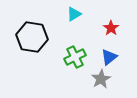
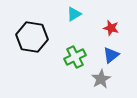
red star: rotated 21 degrees counterclockwise
blue triangle: moved 2 px right, 2 px up
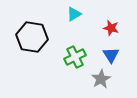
blue triangle: rotated 24 degrees counterclockwise
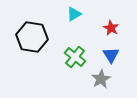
red star: rotated 14 degrees clockwise
green cross: rotated 25 degrees counterclockwise
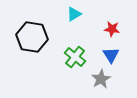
red star: moved 1 px right, 1 px down; rotated 21 degrees counterclockwise
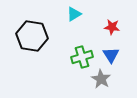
red star: moved 2 px up
black hexagon: moved 1 px up
green cross: moved 7 px right; rotated 35 degrees clockwise
gray star: rotated 12 degrees counterclockwise
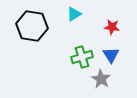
black hexagon: moved 10 px up
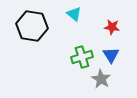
cyan triangle: rotated 49 degrees counterclockwise
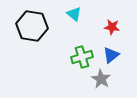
blue triangle: rotated 24 degrees clockwise
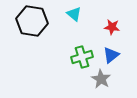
black hexagon: moved 5 px up
